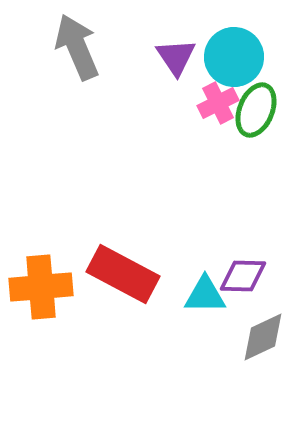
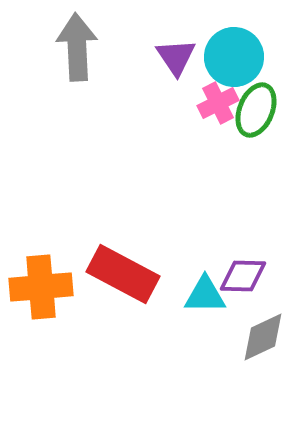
gray arrow: rotated 20 degrees clockwise
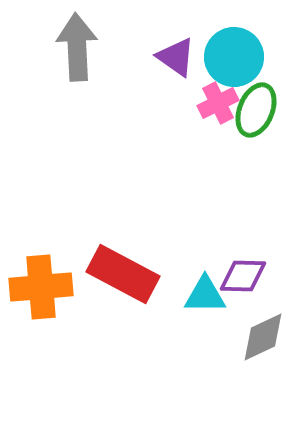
purple triangle: rotated 21 degrees counterclockwise
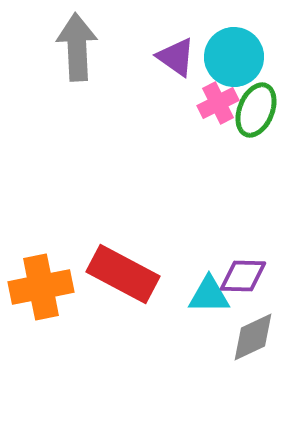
orange cross: rotated 6 degrees counterclockwise
cyan triangle: moved 4 px right
gray diamond: moved 10 px left
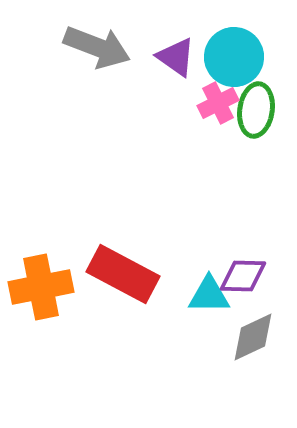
gray arrow: moved 20 px right; rotated 114 degrees clockwise
green ellipse: rotated 14 degrees counterclockwise
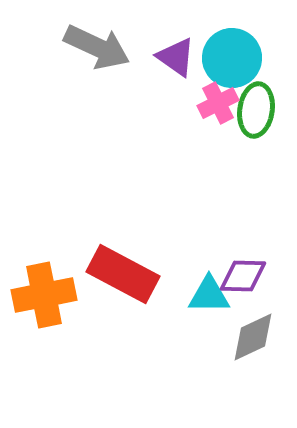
gray arrow: rotated 4 degrees clockwise
cyan circle: moved 2 px left, 1 px down
orange cross: moved 3 px right, 8 px down
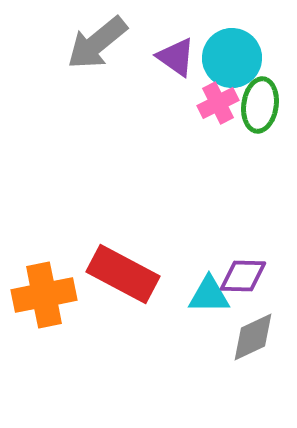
gray arrow: moved 4 px up; rotated 116 degrees clockwise
green ellipse: moved 4 px right, 5 px up
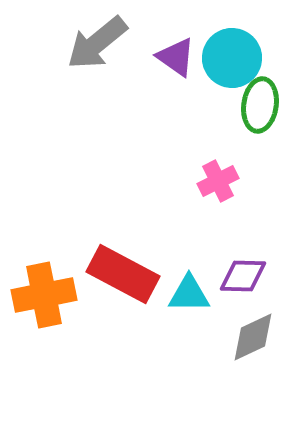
pink cross: moved 78 px down
cyan triangle: moved 20 px left, 1 px up
